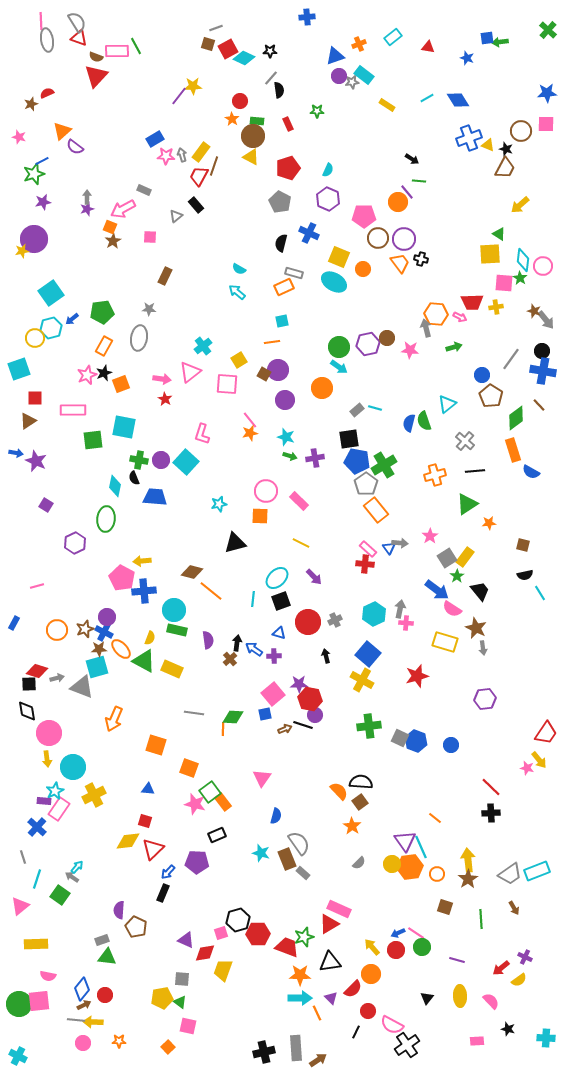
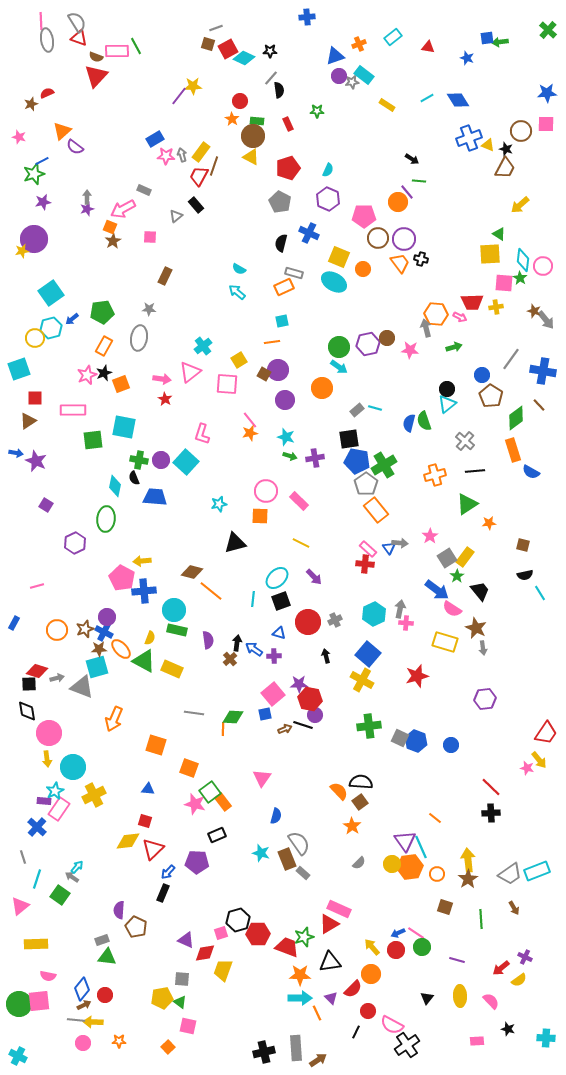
black circle at (542, 351): moved 95 px left, 38 px down
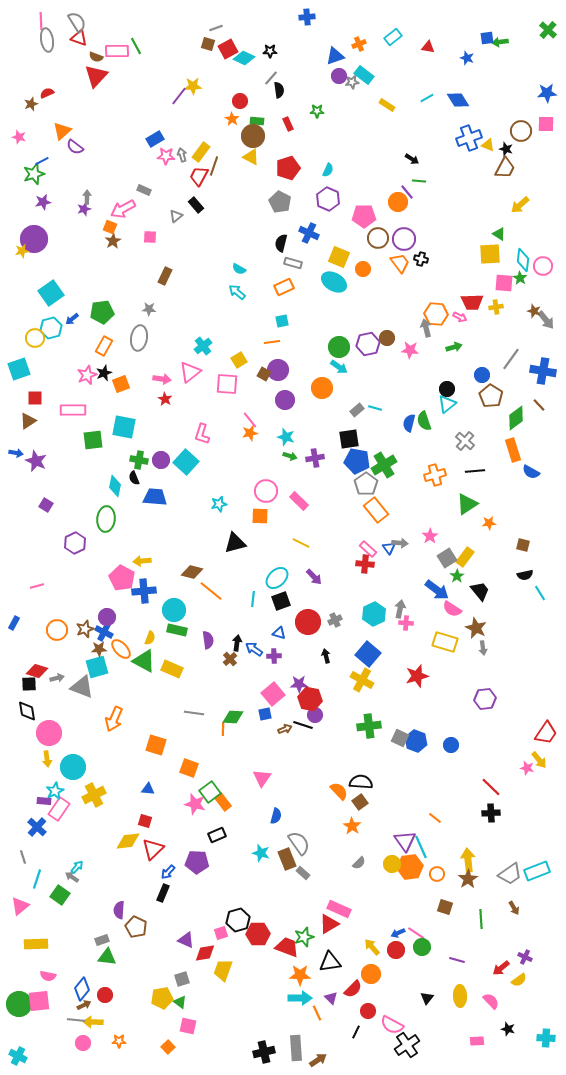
purple star at (87, 209): moved 3 px left
gray rectangle at (294, 273): moved 1 px left, 10 px up
gray square at (182, 979): rotated 21 degrees counterclockwise
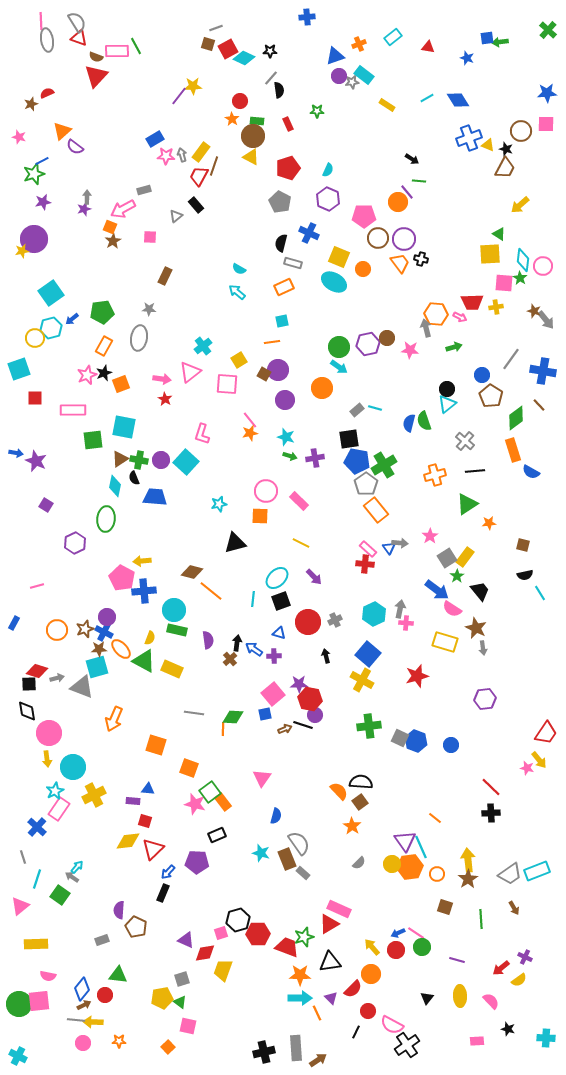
gray rectangle at (144, 190): rotated 40 degrees counterclockwise
brown triangle at (28, 421): moved 92 px right, 38 px down
purple rectangle at (44, 801): moved 89 px right
green triangle at (107, 957): moved 11 px right, 18 px down
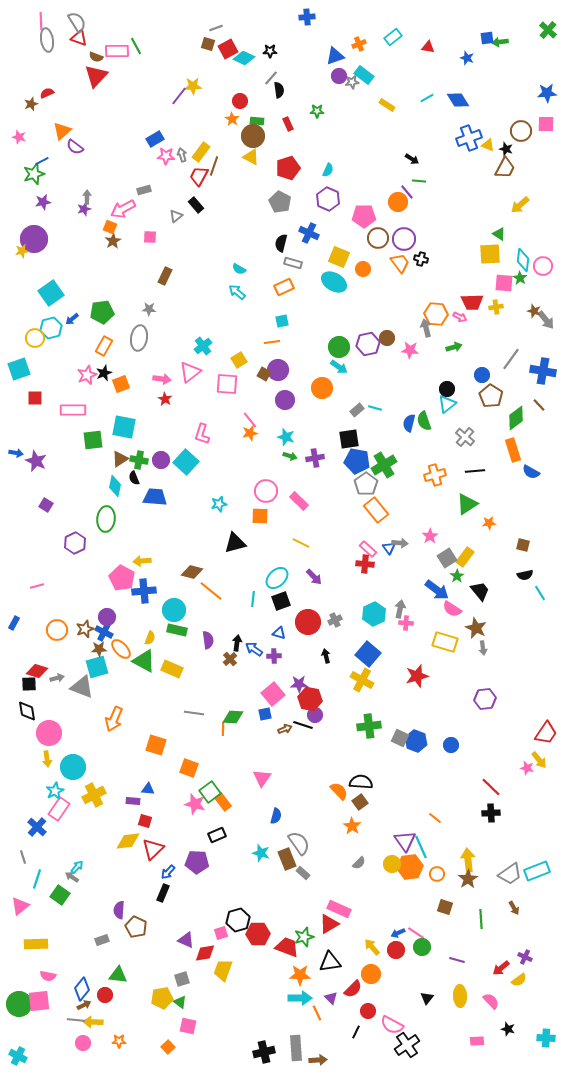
gray cross at (465, 441): moved 4 px up
brown arrow at (318, 1060): rotated 30 degrees clockwise
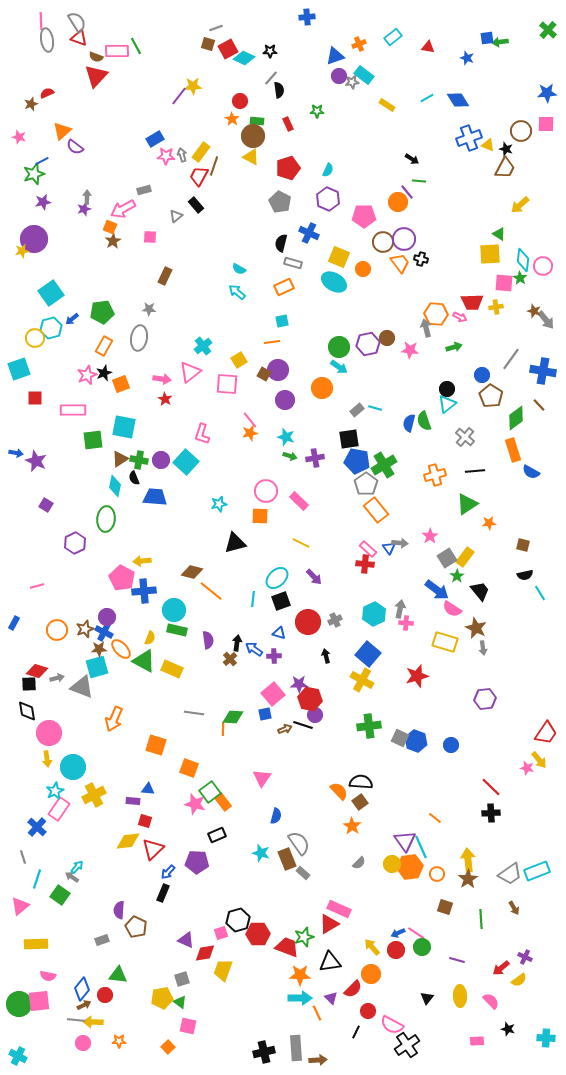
brown circle at (378, 238): moved 5 px right, 4 px down
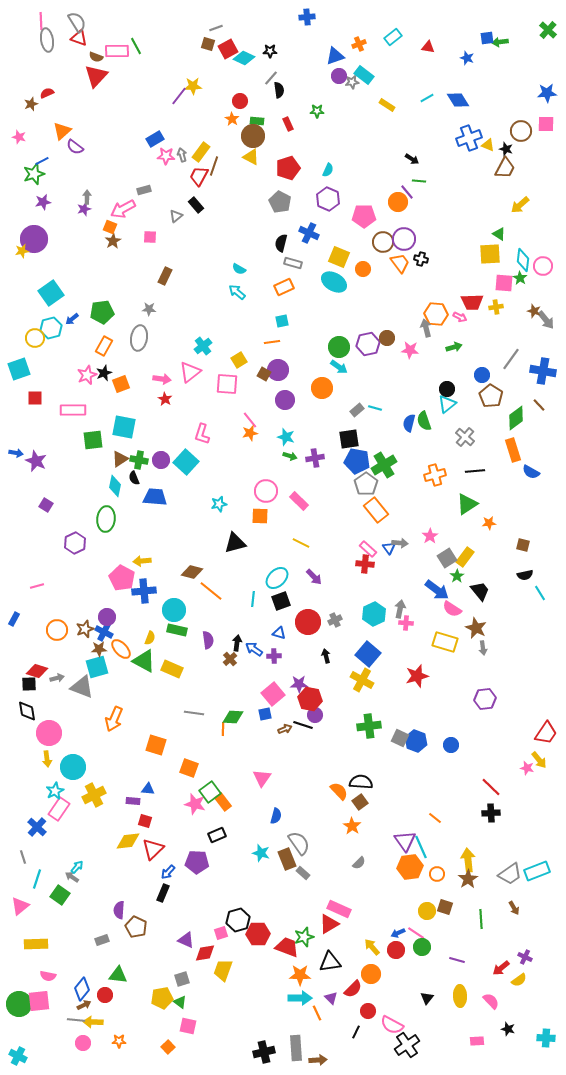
blue rectangle at (14, 623): moved 4 px up
yellow circle at (392, 864): moved 35 px right, 47 px down
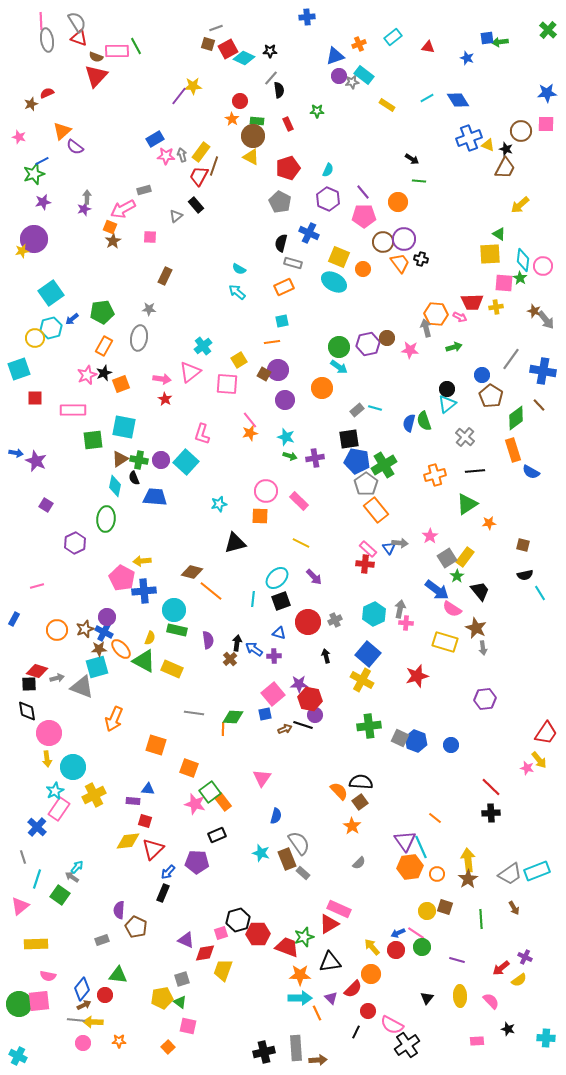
purple line at (407, 192): moved 44 px left
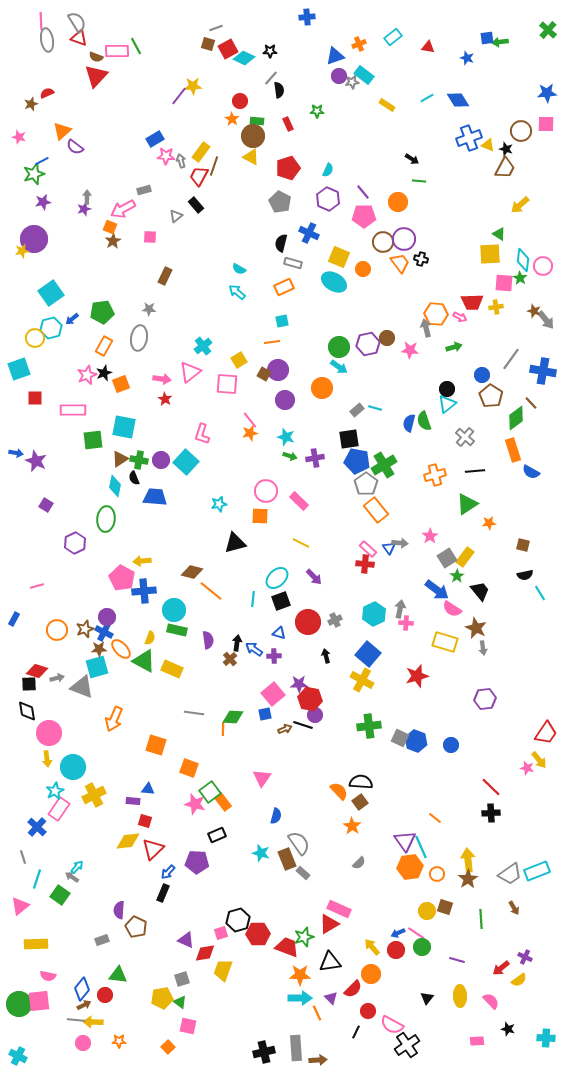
gray arrow at (182, 155): moved 1 px left, 6 px down
brown line at (539, 405): moved 8 px left, 2 px up
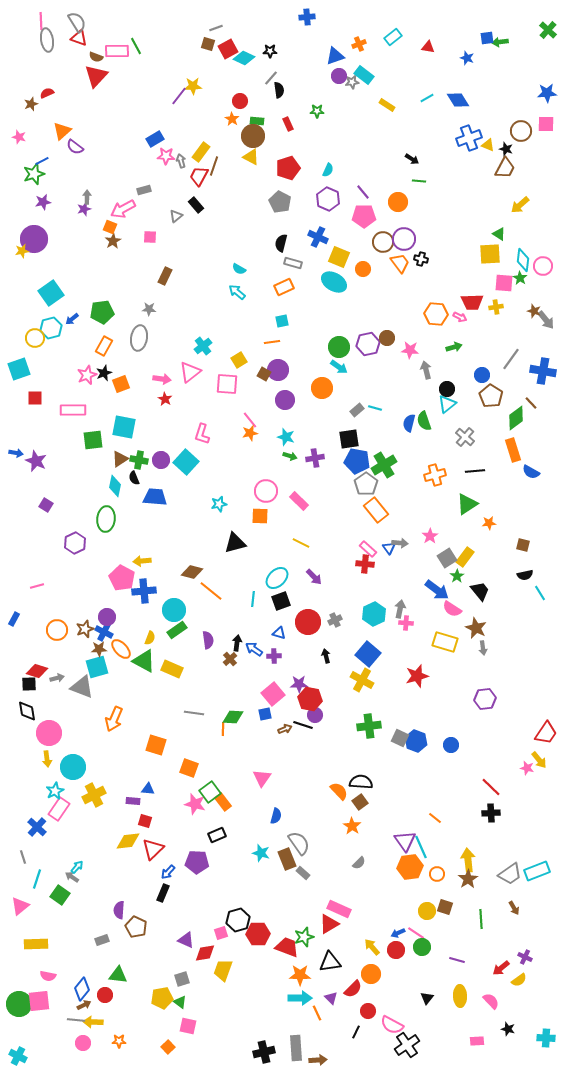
blue cross at (309, 233): moved 9 px right, 4 px down
gray arrow at (426, 328): moved 42 px down
green rectangle at (177, 630): rotated 48 degrees counterclockwise
